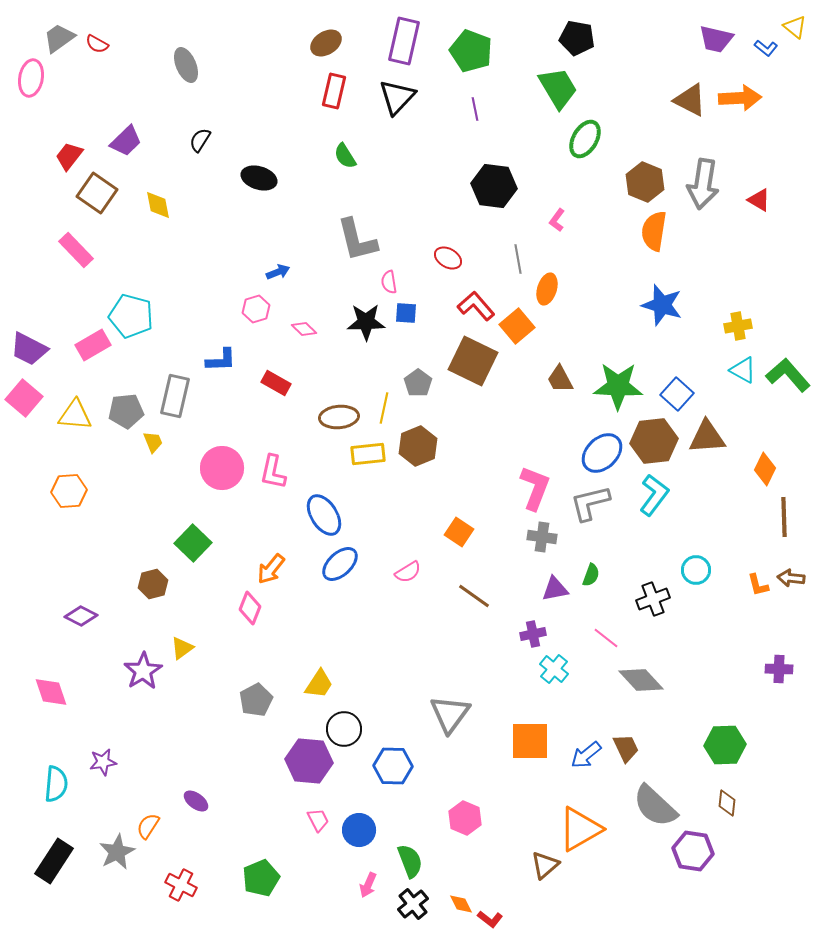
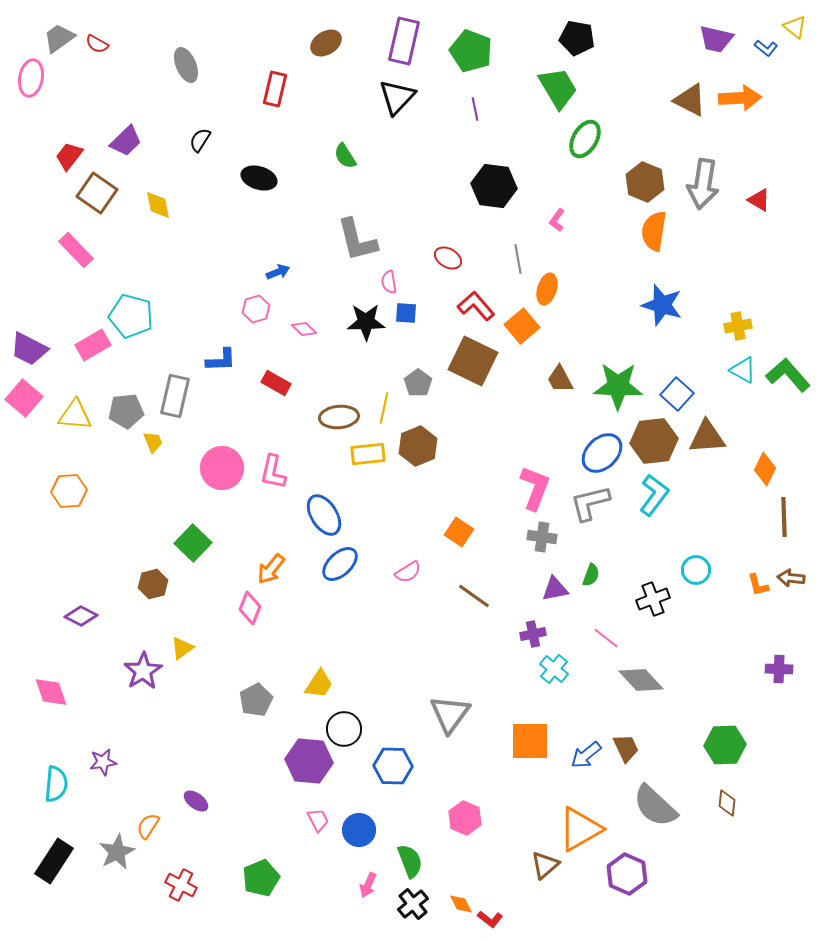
red rectangle at (334, 91): moved 59 px left, 2 px up
orange square at (517, 326): moved 5 px right
purple hexagon at (693, 851): moved 66 px left, 23 px down; rotated 15 degrees clockwise
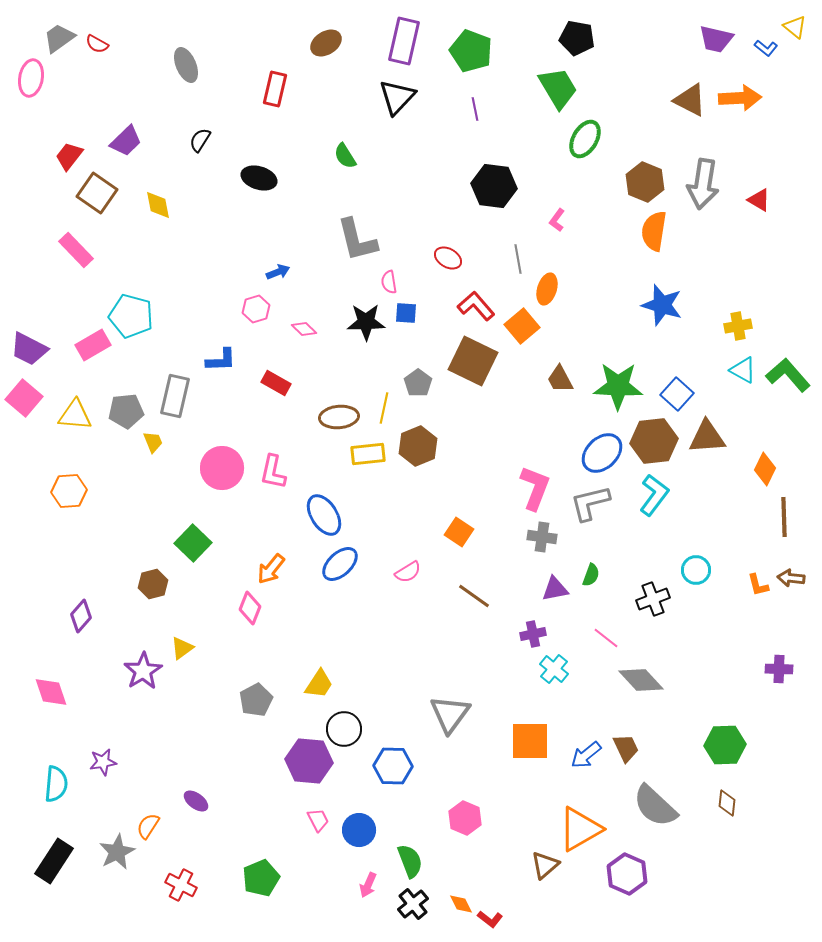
purple diamond at (81, 616): rotated 76 degrees counterclockwise
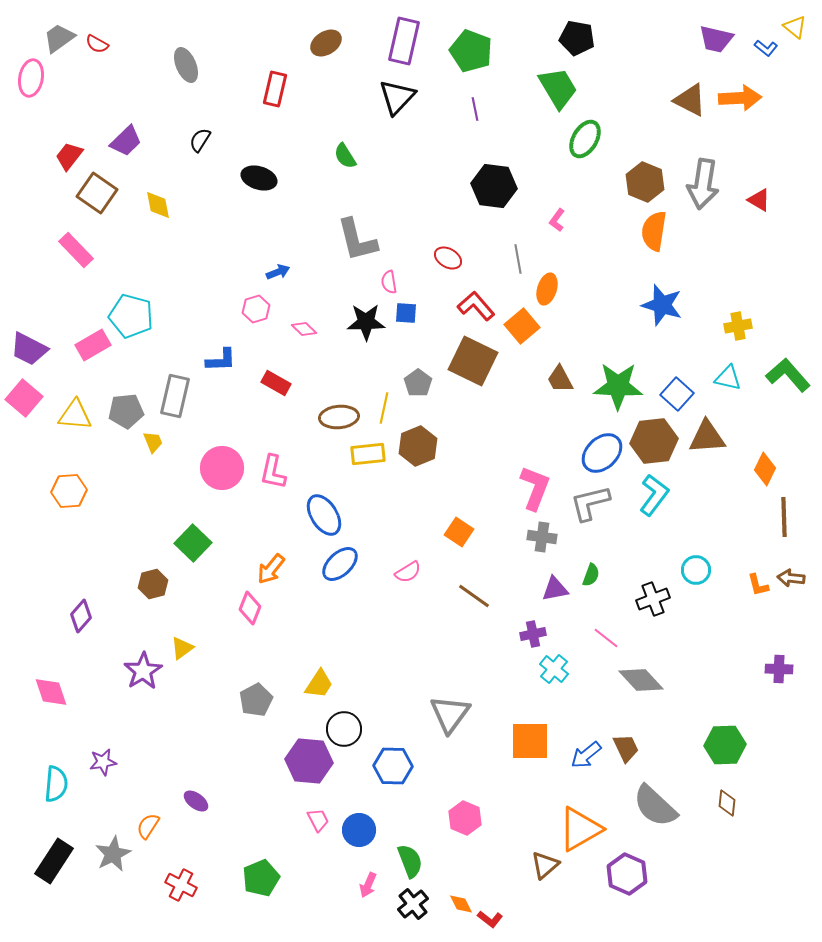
cyan triangle at (743, 370): moved 15 px left, 8 px down; rotated 16 degrees counterclockwise
gray star at (117, 852): moved 4 px left, 2 px down
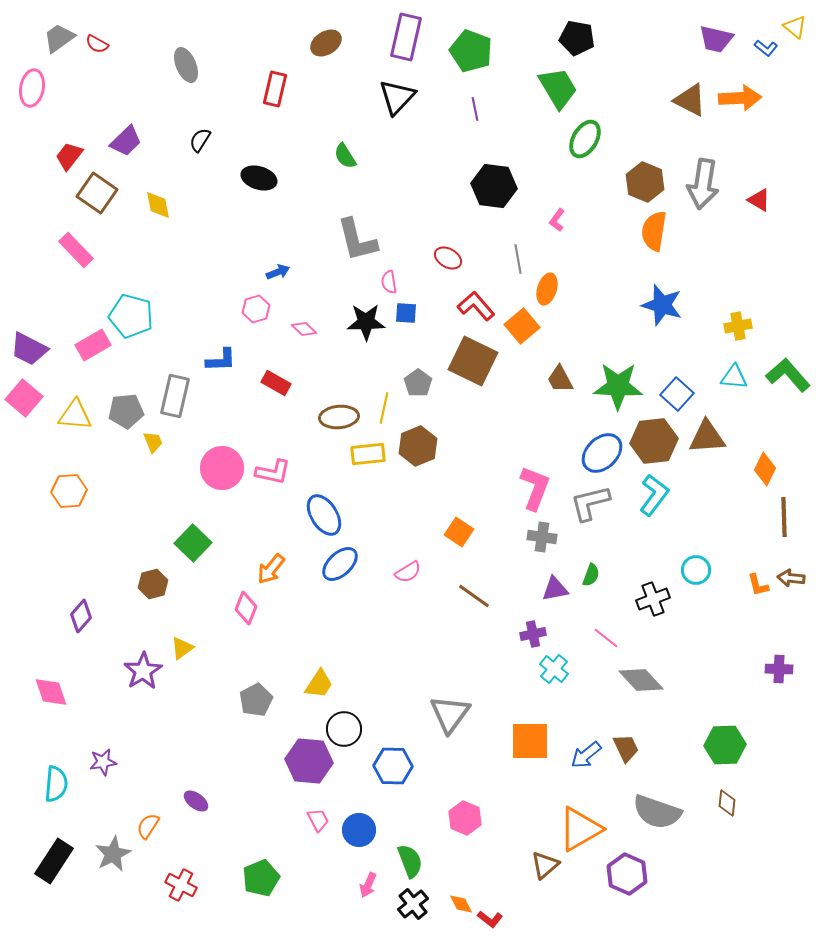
purple rectangle at (404, 41): moved 2 px right, 4 px up
pink ellipse at (31, 78): moved 1 px right, 10 px down
cyan triangle at (728, 378): moved 6 px right, 1 px up; rotated 8 degrees counterclockwise
pink L-shape at (273, 472): rotated 90 degrees counterclockwise
pink diamond at (250, 608): moved 4 px left
gray semicircle at (655, 806): moved 2 px right, 6 px down; rotated 24 degrees counterclockwise
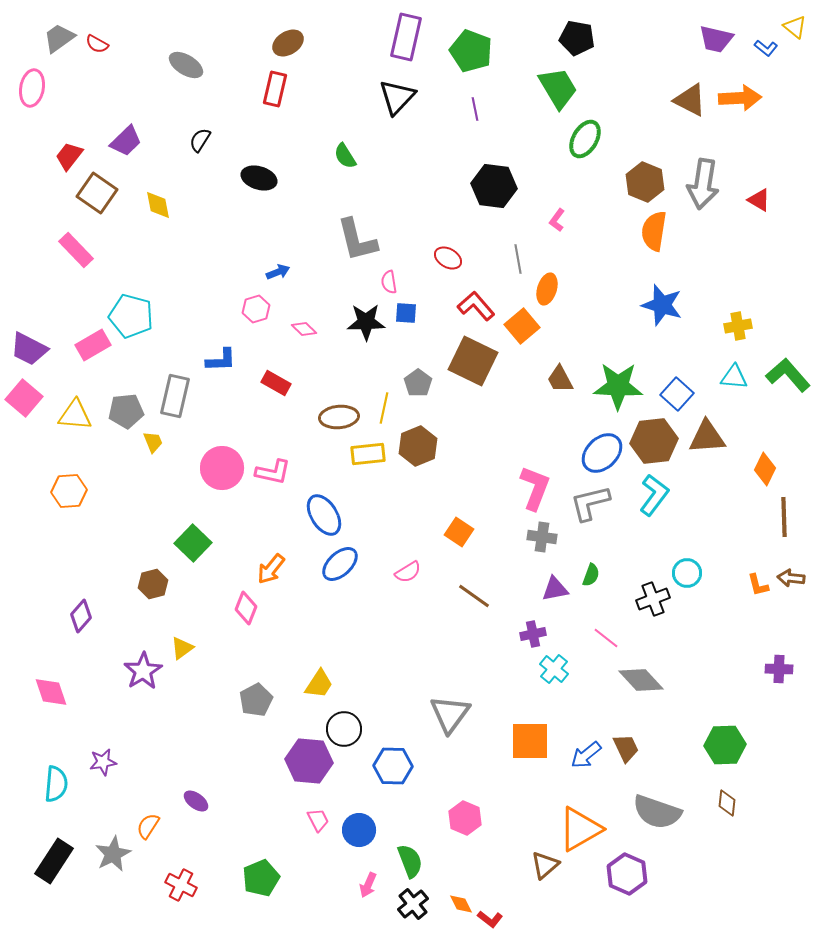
brown ellipse at (326, 43): moved 38 px left
gray ellipse at (186, 65): rotated 36 degrees counterclockwise
cyan circle at (696, 570): moved 9 px left, 3 px down
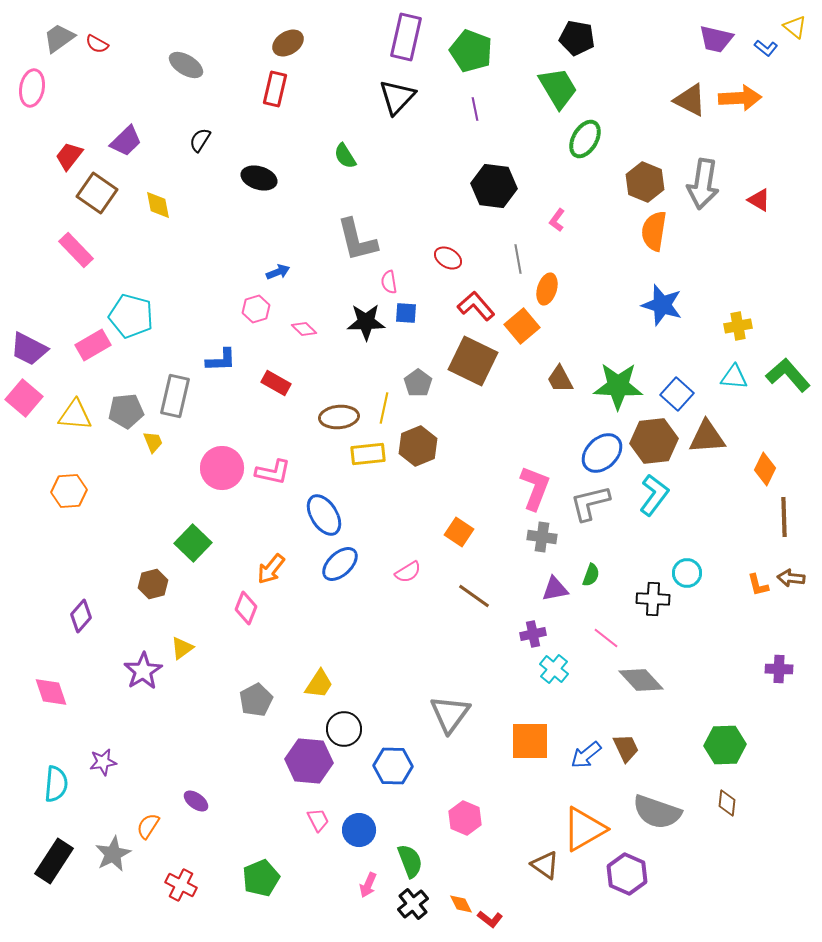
black cross at (653, 599): rotated 24 degrees clockwise
orange triangle at (580, 829): moved 4 px right
brown triangle at (545, 865): rotated 44 degrees counterclockwise
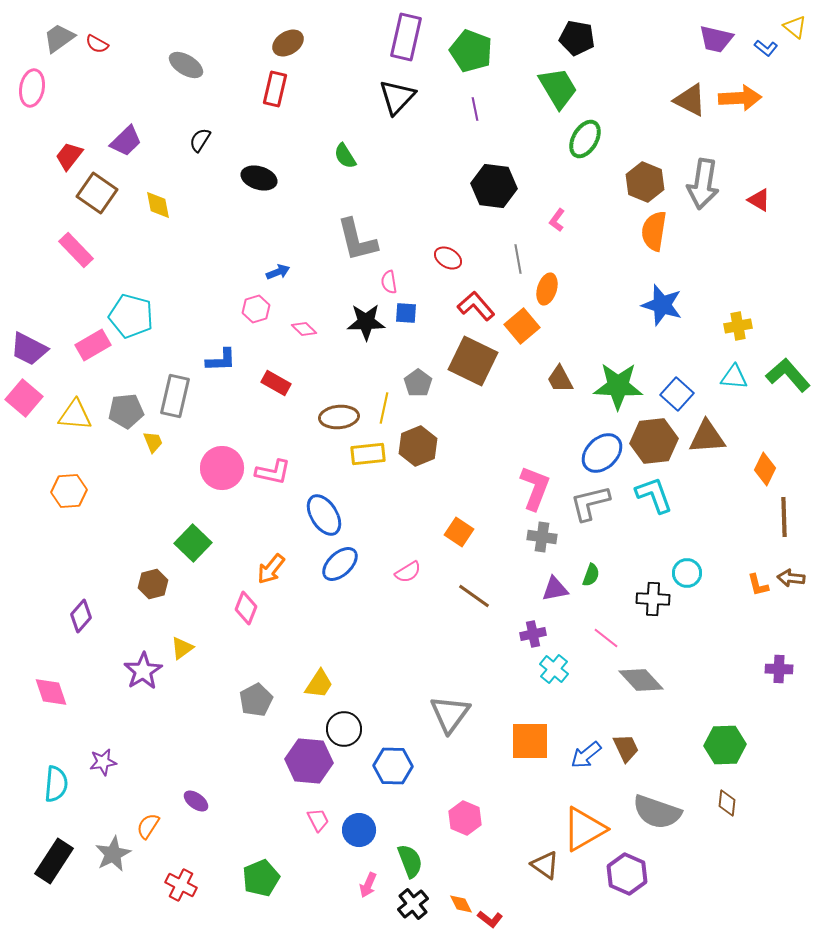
cyan L-shape at (654, 495): rotated 57 degrees counterclockwise
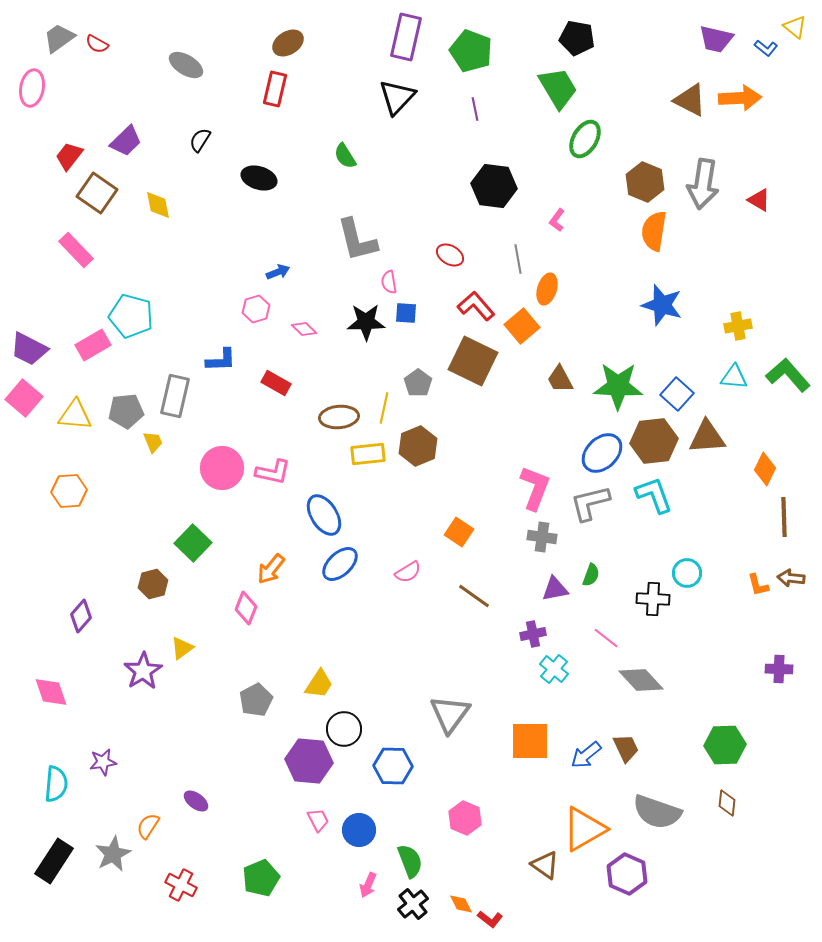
red ellipse at (448, 258): moved 2 px right, 3 px up
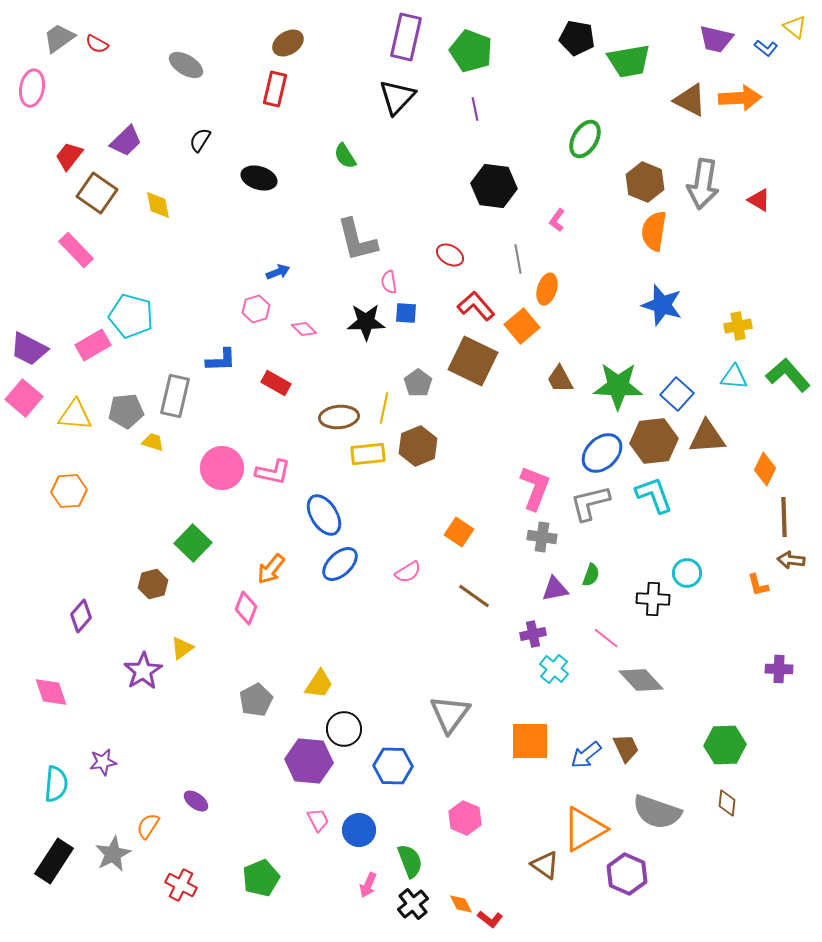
green trapezoid at (558, 88): moved 71 px right, 27 px up; rotated 111 degrees clockwise
yellow trapezoid at (153, 442): rotated 50 degrees counterclockwise
brown arrow at (791, 578): moved 18 px up
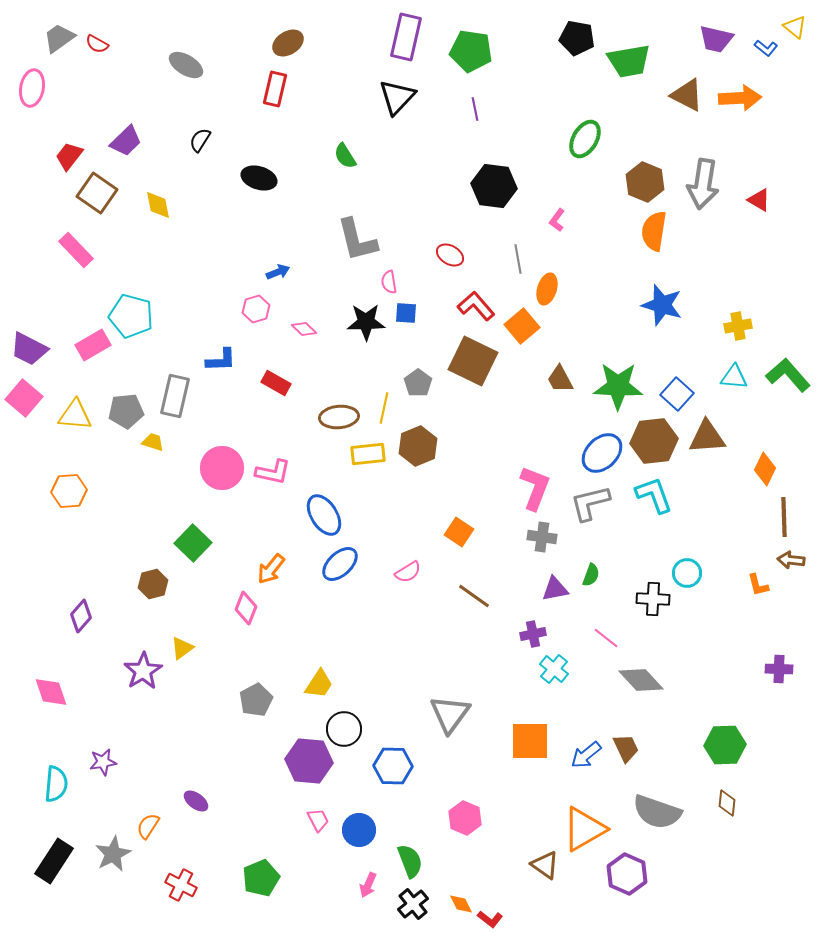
green pentagon at (471, 51): rotated 12 degrees counterclockwise
brown triangle at (690, 100): moved 3 px left, 5 px up
